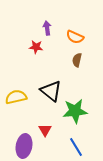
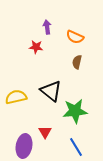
purple arrow: moved 1 px up
brown semicircle: moved 2 px down
red triangle: moved 2 px down
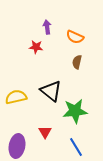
purple ellipse: moved 7 px left
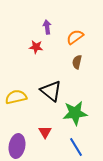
orange semicircle: rotated 120 degrees clockwise
green star: moved 2 px down
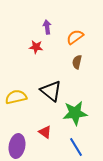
red triangle: rotated 24 degrees counterclockwise
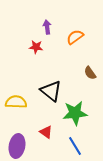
brown semicircle: moved 13 px right, 11 px down; rotated 48 degrees counterclockwise
yellow semicircle: moved 5 px down; rotated 15 degrees clockwise
red triangle: moved 1 px right
blue line: moved 1 px left, 1 px up
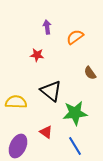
red star: moved 1 px right, 8 px down
purple ellipse: moved 1 px right; rotated 15 degrees clockwise
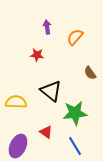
orange semicircle: rotated 12 degrees counterclockwise
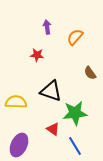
black triangle: rotated 20 degrees counterclockwise
red triangle: moved 7 px right, 3 px up
purple ellipse: moved 1 px right, 1 px up
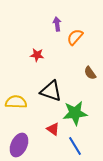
purple arrow: moved 10 px right, 3 px up
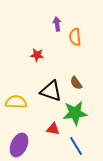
orange semicircle: rotated 48 degrees counterclockwise
brown semicircle: moved 14 px left, 10 px down
red triangle: rotated 24 degrees counterclockwise
blue line: moved 1 px right
